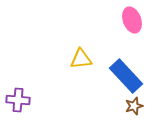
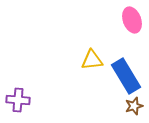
yellow triangle: moved 11 px right, 1 px down
blue rectangle: rotated 12 degrees clockwise
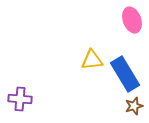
blue rectangle: moved 1 px left, 2 px up
purple cross: moved 2 px right, 1 px up
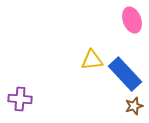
blue rectangle: rotated 12 degrees counterclockwise
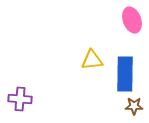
blue rectangle: rotated 44 degrees clockwise
brown star: rotated 18 degrees clockwise
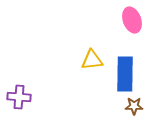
purple cross: moved 1 px left, 2 px up
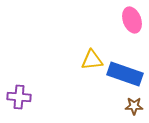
blue rectangle: rotated 72 degrees counterclockwise
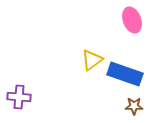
yellow triangle: rotated 30 degrees counterclockwise
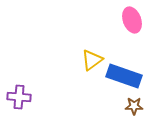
blue rectangle: moved 1 px left, 2 px down
